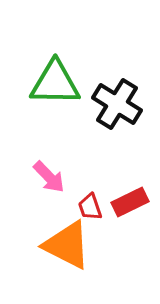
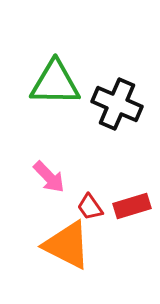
black cross: rotated 9 degrees counterclockwise
red rectangle: moved 2 px right, 4 px down; rotated 9 degrees clockwise
red trapezoid: rotated 16 degrees counterclockwise
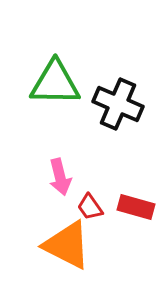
black cross: moved 1 px right
pink arrow: moved 11 px right; rotated 30 degrees clockwise
red rectangle: moved 4 px right, 1 px down; rotated 33 degrees clockwise
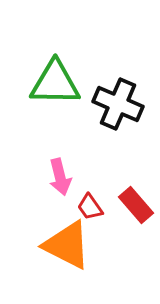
red rectangle: moved 2 px up; rotated 33 degrees clockwise
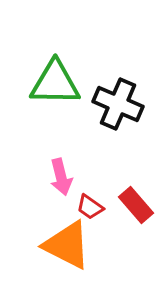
pink arrow: moved 1 px right
red trapezoid: rotated 20 degrees counterclockwise
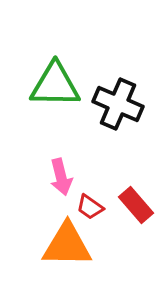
green triangle: moved 2 px down
orange triangle: rotated 26 degrees counterclockwise
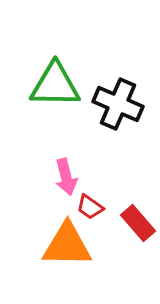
pink arrow: moved 5 px right
red rectangle: moved 2 px right, 18 px down
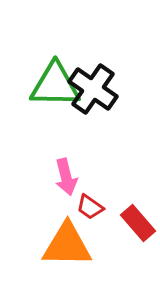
black cross: moved 25 px left, 15 px up; rotated 12 degrees clockwise
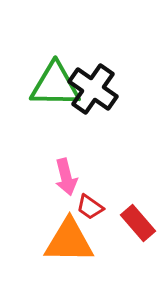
orange triangle: moved 2 px right, 4 px up
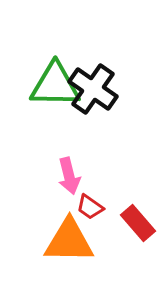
pink arrow: moved 3 px right, 1 px up
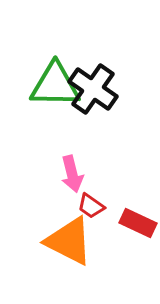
pink arrow: moved 3 px right, 2 px up
red trapezoid: moved 1 px right, 1 px up
red rectangle: rotated 24 degrees counterclockwise
orange triangle: rotated 26 degrees clockwise
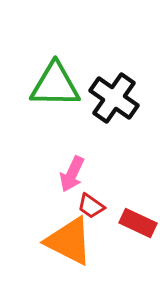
black cross: moved 21 px right, 9 px down
pink arrow: rotated 39 degrees clockwise
